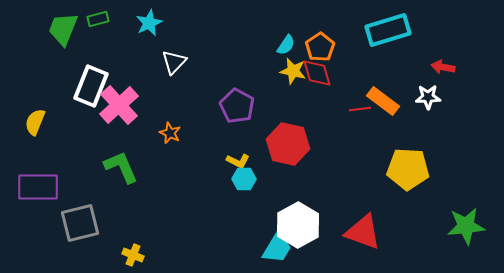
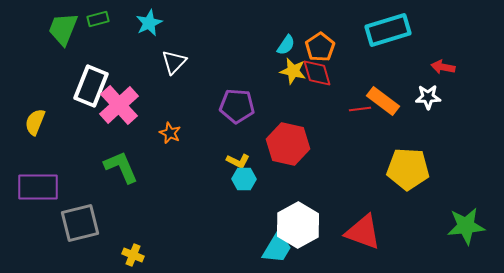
purple pentagon: rotated 24 degrees counterclockwise
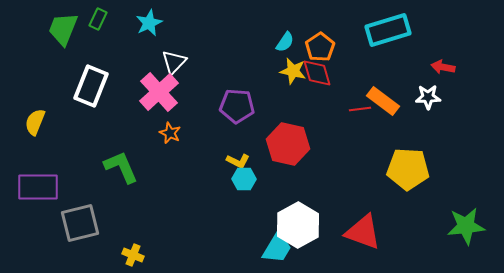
green rectangle: rotated 50 degrees counterclockwise
cyan semicircle: moved 1 px left, 3 px up
pink cross: moved 40 px right, 13 px up
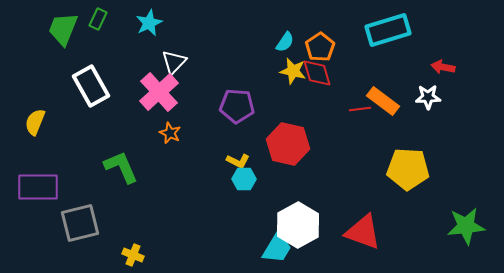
white rectangle: rotated 51 degrees counterclockwise
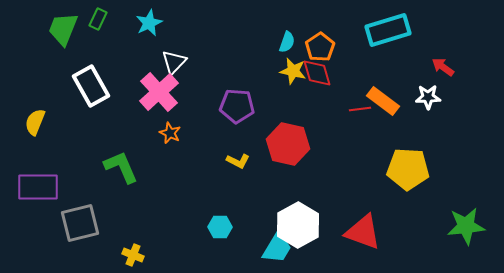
cyan semicircle: moved 2 px right; rotated 15 degrees counterclockwise
red arrow: rotated 25 degrees clockwise
cyan hexagon: moved 24 px left, 48 px down
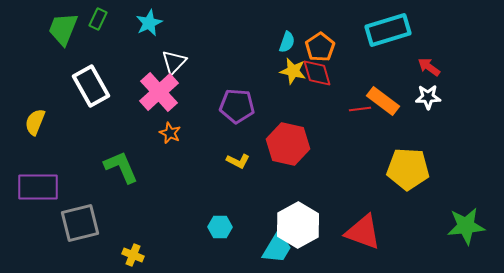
red arrow: moved 14 px left
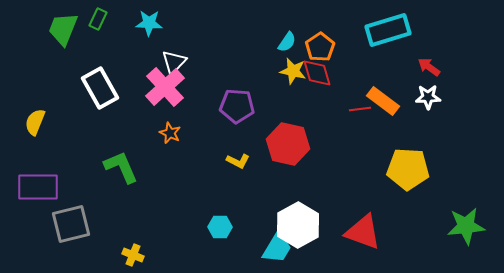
cyan star: rotated 28 degrees clockwise
cyan semicircle: rotated 15 degrees clockwise
white rectangle: moved 9 px right, 2 px down
pink cross: moved 6 px right, 5 px up
gray square: moved 9 px left, 1 px down
